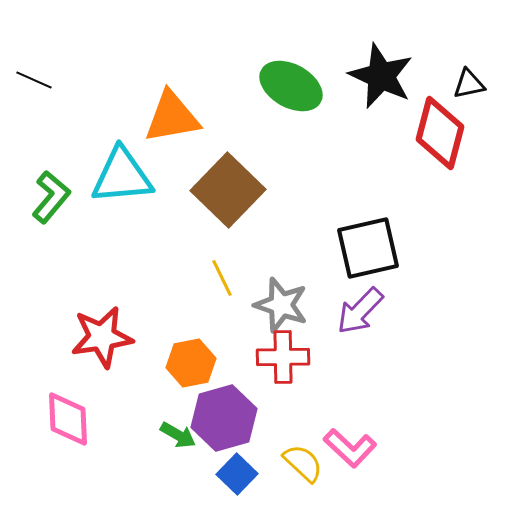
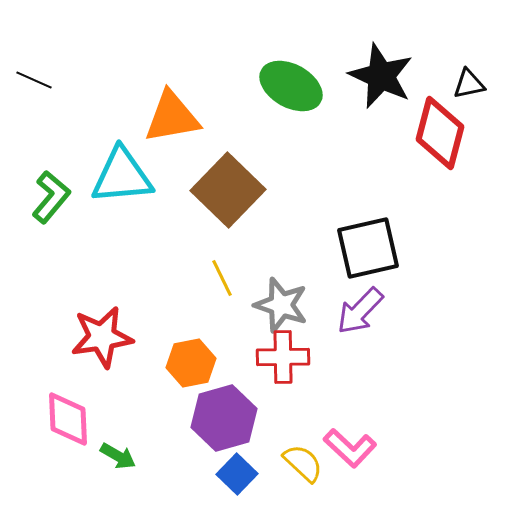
green arrow: moved 60 px left, 21 px down
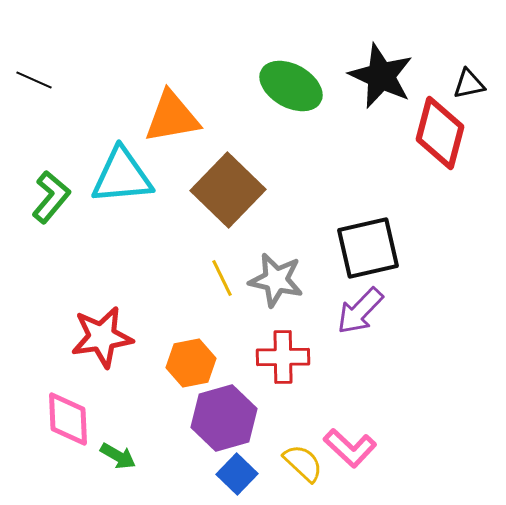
gray star: moved 5 px left, 25 px up; rotated 6 degrees counterclockwise
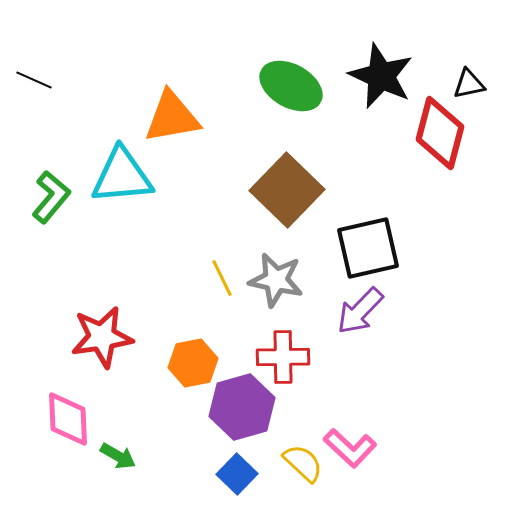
brown square: moved 59 px right
orange hexagon: moved 2 px right
purple hexagon: moved 18 px right, 11 px up
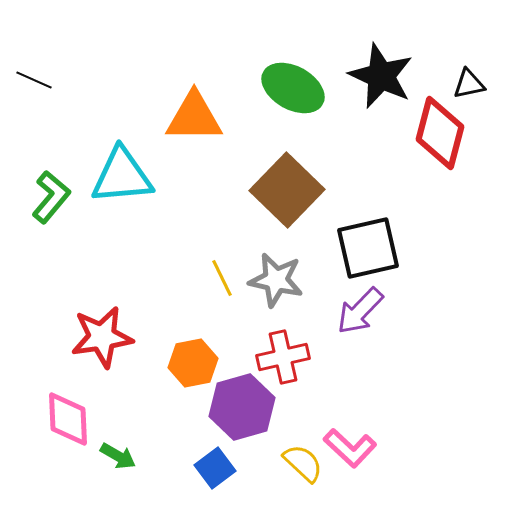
green ellipse: moved 2 px right, 2 px down
orange triangle: moved 22 px right; rotated 10 degrees clockwise
red cross: rotated 12 degrees counterclockwise
blue square: moved 22 px left, 6 px up; rotated 9 degrees clockwise
